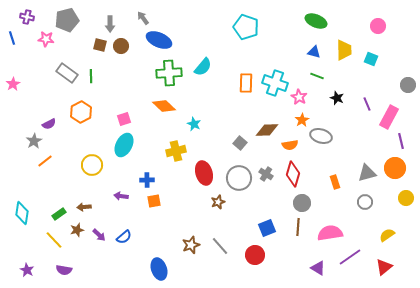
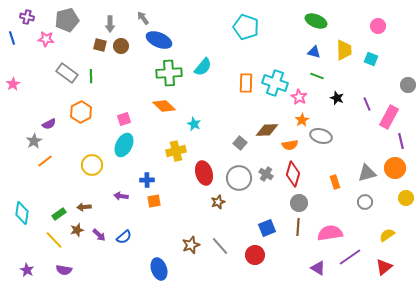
gray circle at (302, 203): moved 3 px left
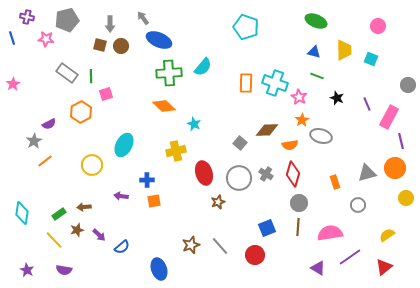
pink square at (124, 119): moved 18 px left, 25 px up
gray circle at (365, 202): moved 7 px left, 3 px down
blue semicircle at (124, 237): moved 2 px left, 10 px down
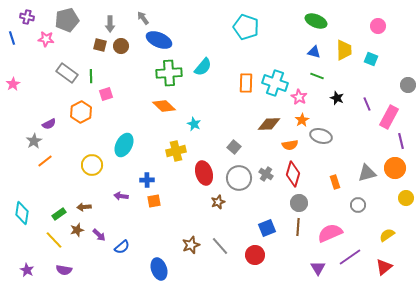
brown diamond at (267, 130): moved 2 px right, 6 px up
gray square at (240, 143): moved 6 px left, 4 px down
pink semicircle at (330, 233): rotated 15 degrees counterclockwise
purple triangle at (318, 268): rotated 28 degrees clockwise
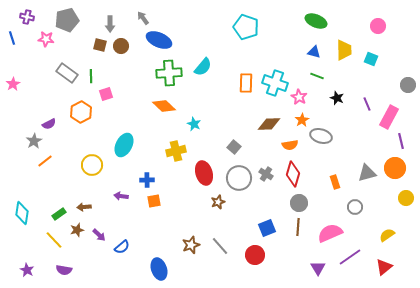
gray circle at (358, 205): moved 3 px left, 2 px down
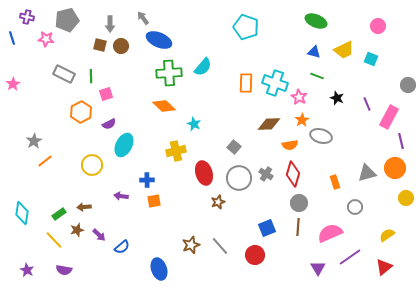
yellow trapezoid at (344, 50): rotated 65 degrees clockwise
gray rectangle at (67, 73): moved 3 px left, 1 px down; rotated 10 degrees counterclockwise
purple semicircle at (49, 124): moved 60 px right
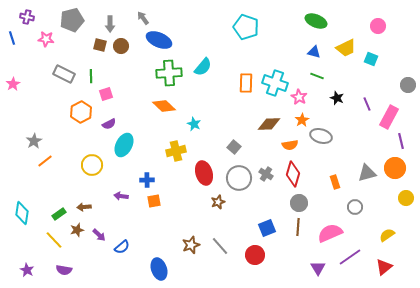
gray pentagon at (67, 20): moved 5 px right
yellow trapezoid at (344, 50): moved 2 px right, 2 px up
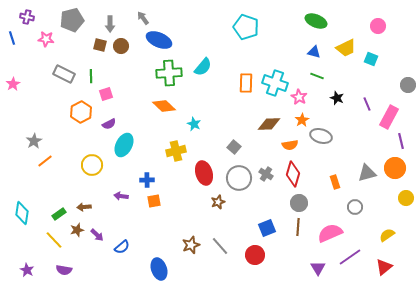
purple arrow at (99, 235): moved 2 px left
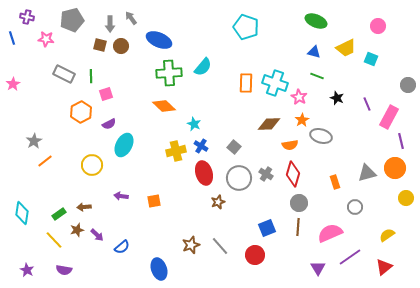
gray arrow at (143, 18): moved 12 px left
blue cross at (147, 180): moved 54 px right, 34 px up; rotated 32 degrees clockwise
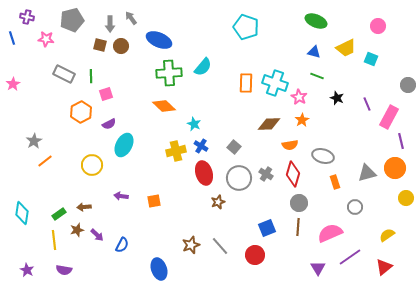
gray ellipse at (321, 136): moved 2 px right, 20 px down
yellow line at (54, 240): rotated 36 degrees clockwise
blue semicircle at (122, 247): moved 2 px up; rotated 21 degrees counterclockwise
